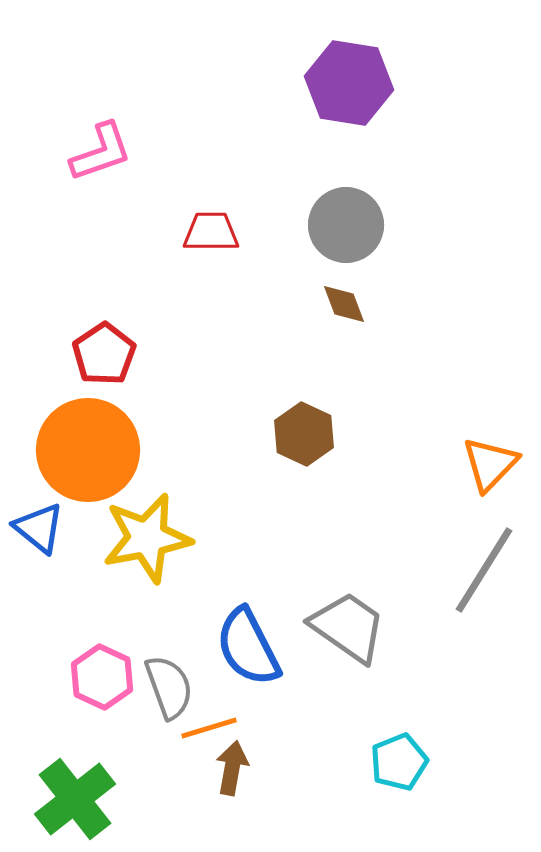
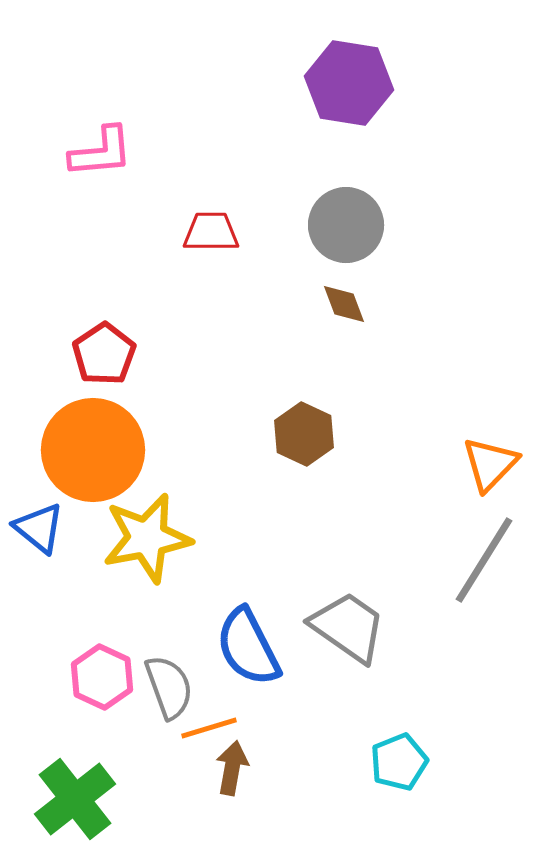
pink L-shape: rotated 14 degrees clockwise
orange circle: moved 5 px right
gray line: moved 10 px up
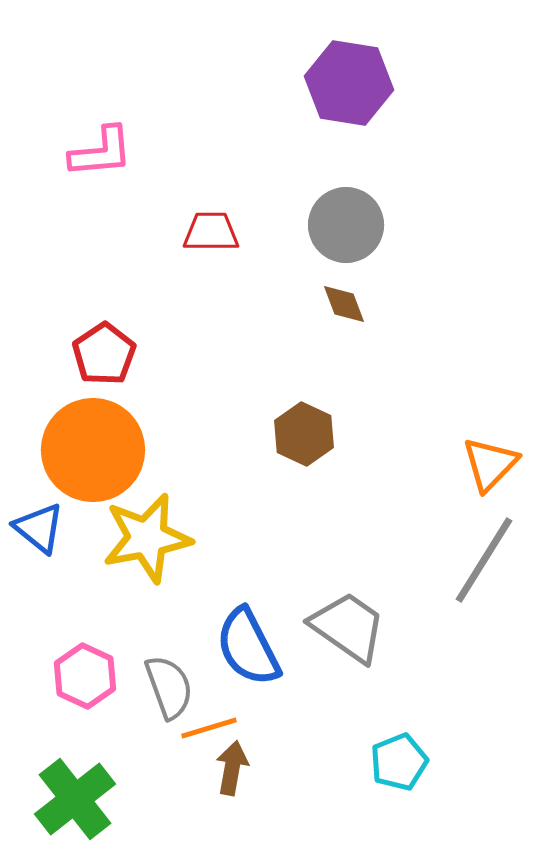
pink hexagon: moved 17 px left, 1 px up
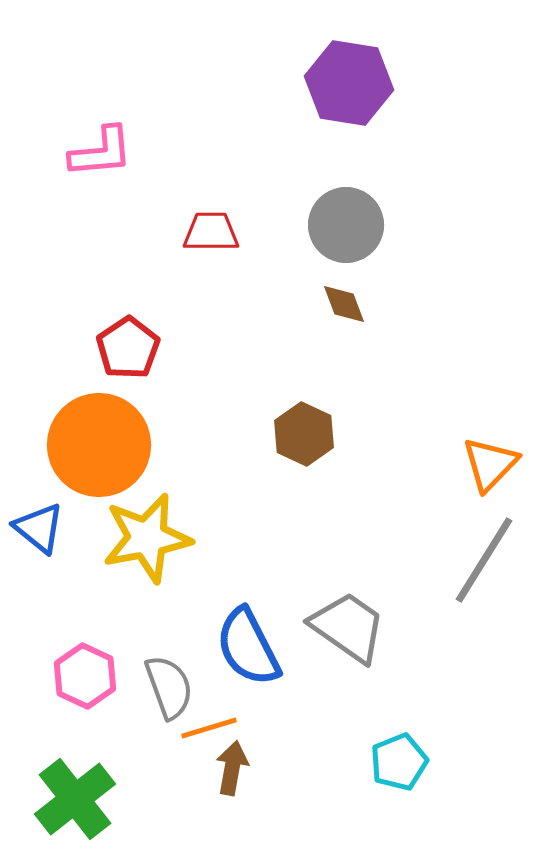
red pentagon: moved 24 px right, 6 px up
orange circle: moved 6 px right, 5 px up
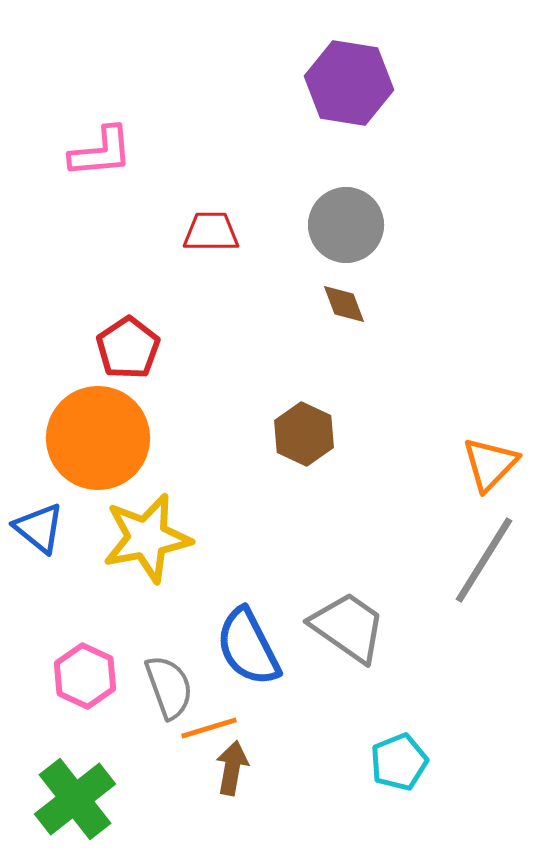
orange circle: moved 1 px left, 7 px up
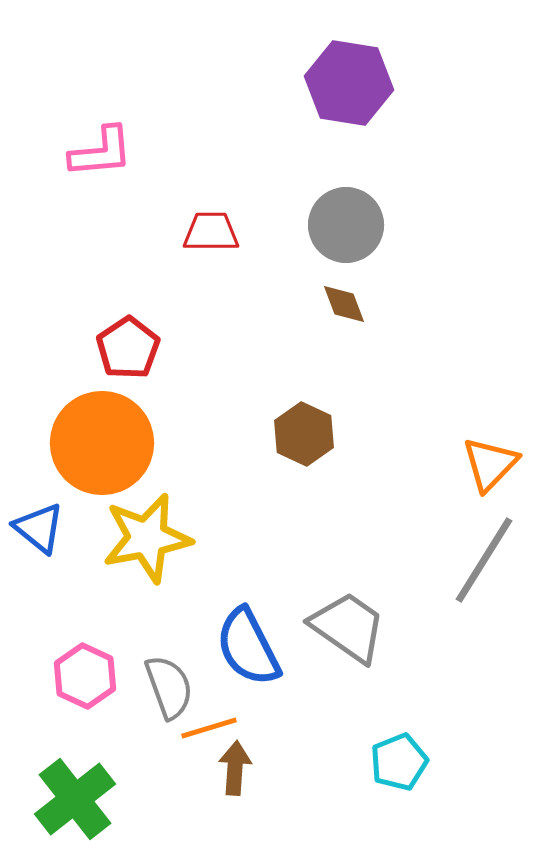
orange circle: moved 4 px right, 5 px down
brown arrow: moved 3 px right; rotated 6 degrees counterclockwise
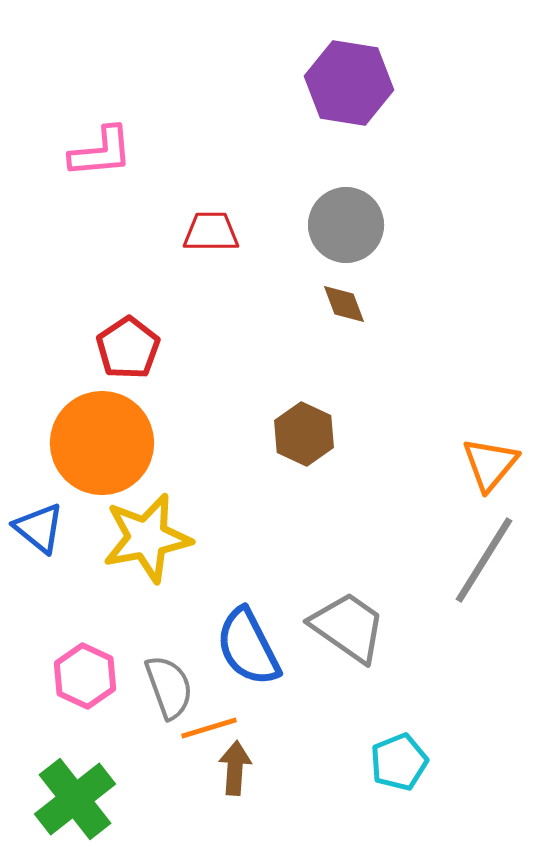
orange triangle: rotated 4 degrees counterclockwise
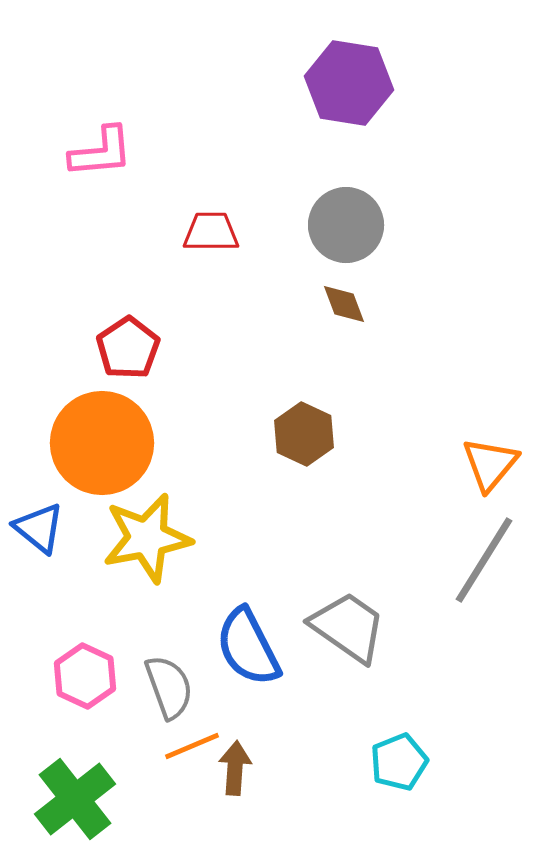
orange line: moved 17 px left, 18 px down; rotated 6 degrees counterclockwise
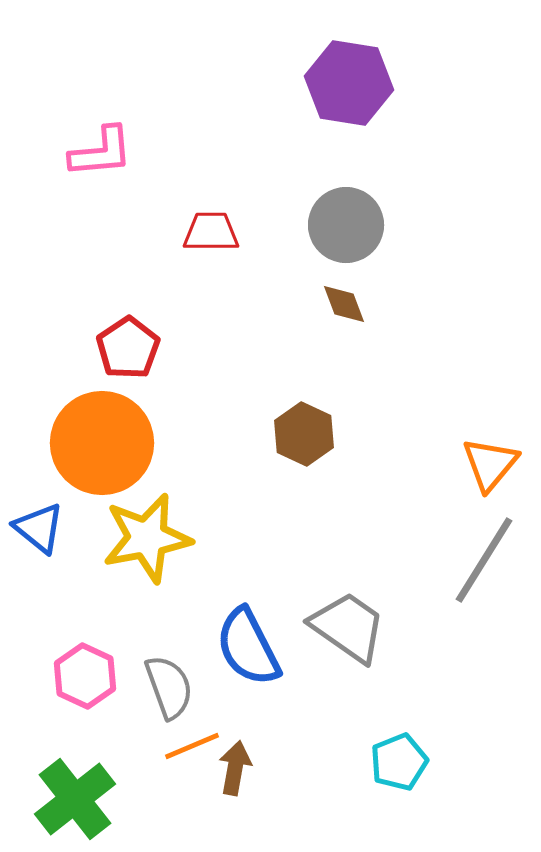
brown arrow: rotated 6 degrees clockwise
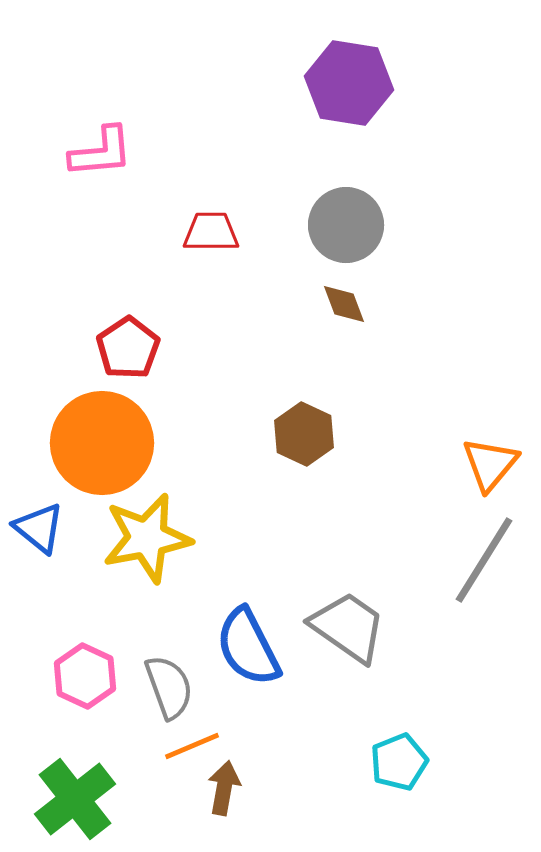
brown arrow: moved 11 px left, 20 px down
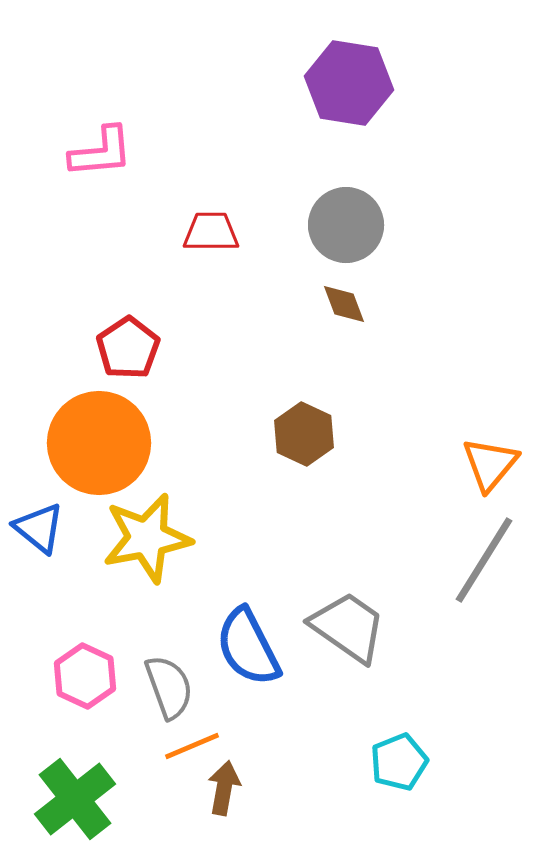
orange circle: moved 3 px left
